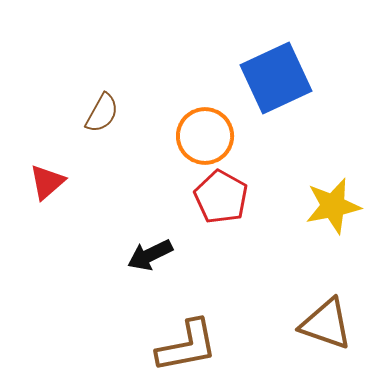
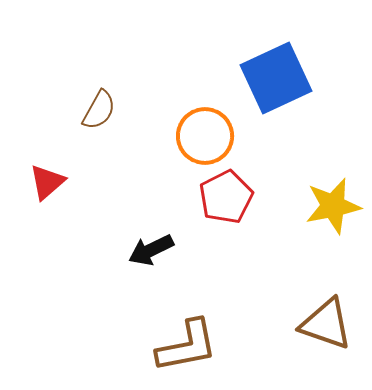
brown semicircle: moved 3 px left, 3 px up
red pentagon: moved 5 px right; rotated 16 degrees clockwise
black arrow: moved 1 px right, 5 px up
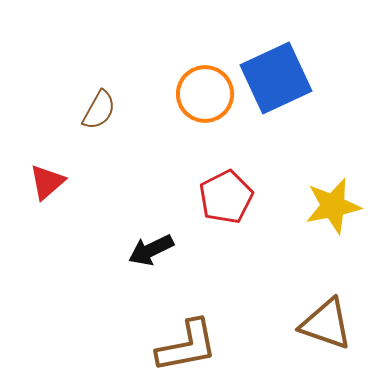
orange circle: moved 42 px up
